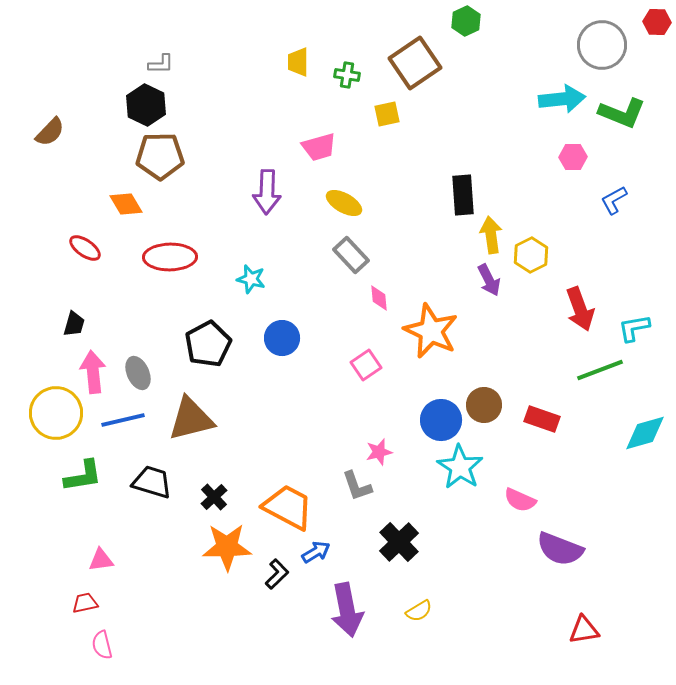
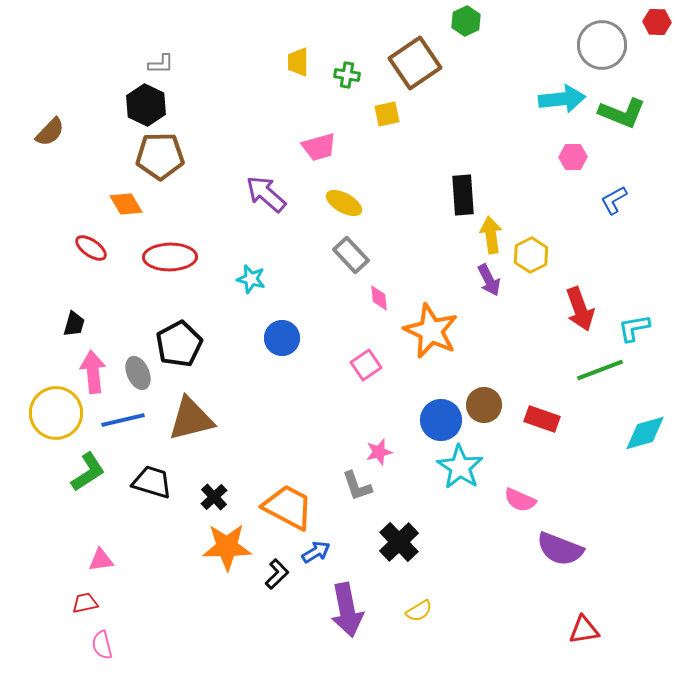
purple arrow at (267, 192): moved 1 px left, 2 px down; rotated 129 degrees clockwise
red ellipse at (85, 248): moved 6 px right
black pentagon at (208, 344): moved 29 px left
green L-shape at (83, 476): moved 5 px right, 4 px up; rotated 24 degrees counterclockwise
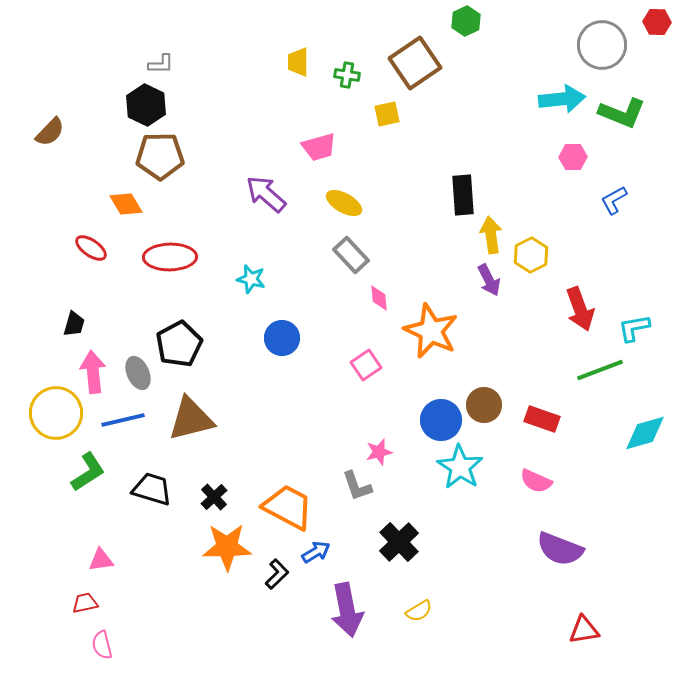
black trapezoid at (152, 482): moved 7 px down
pink semicircle at (520, 500): moved 16 px right, 19 px up
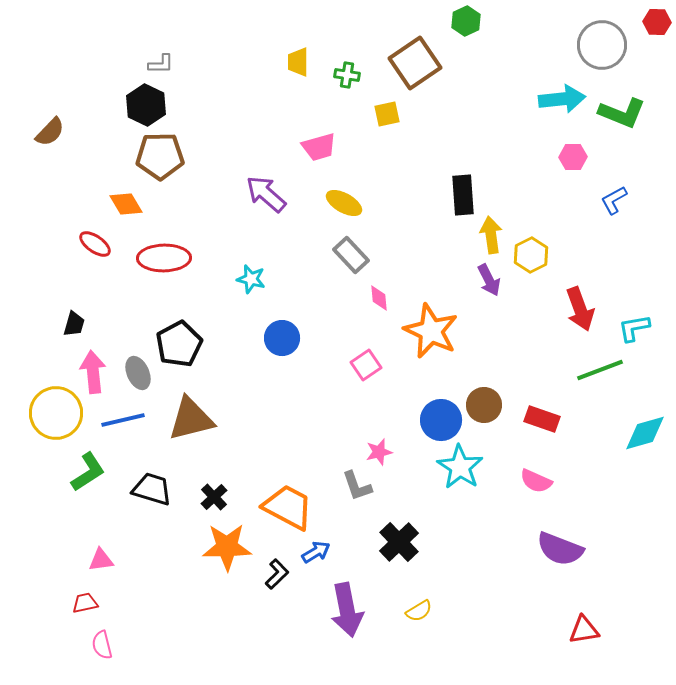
red ellipse at (91, 248): moved 4 px right, 4 px up
red ellipse at (170, 257): moved 6 px left, 1 px down
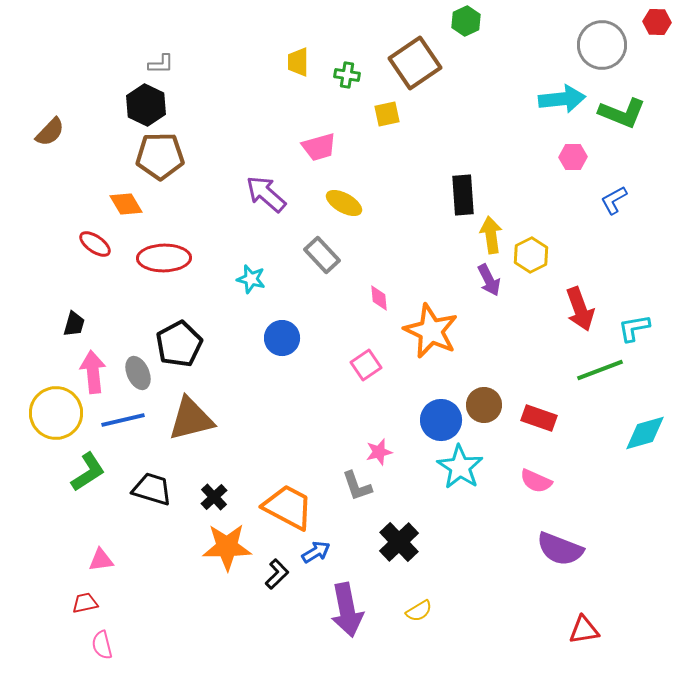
gray rectangle at (351, 255): moved 29 px left
red rectangle at (542, 419): moved 3 px left, 1 px up
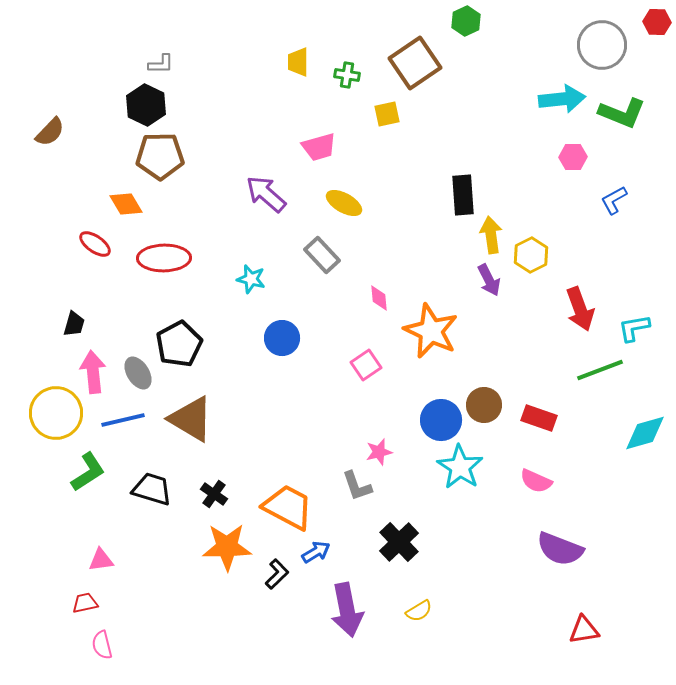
gray ellipse at (138, 373): rotated 8 degrees counterclockwise
brown triangle at (191, 419): rotated 45 degrees clockwise
black cross at (214, 497): moved 3 px up; rotated 12 degrees counterclockwise
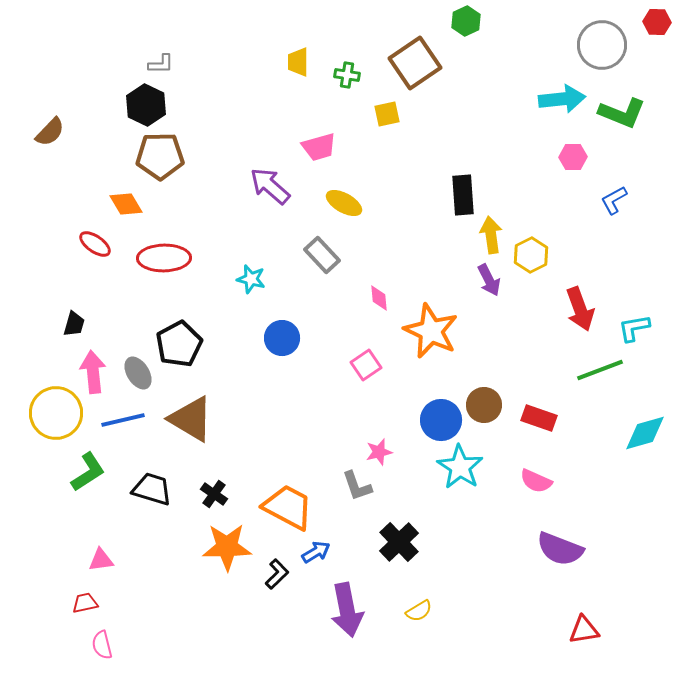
purple arrow at (266, 194): moved 4 px right, 8 px up
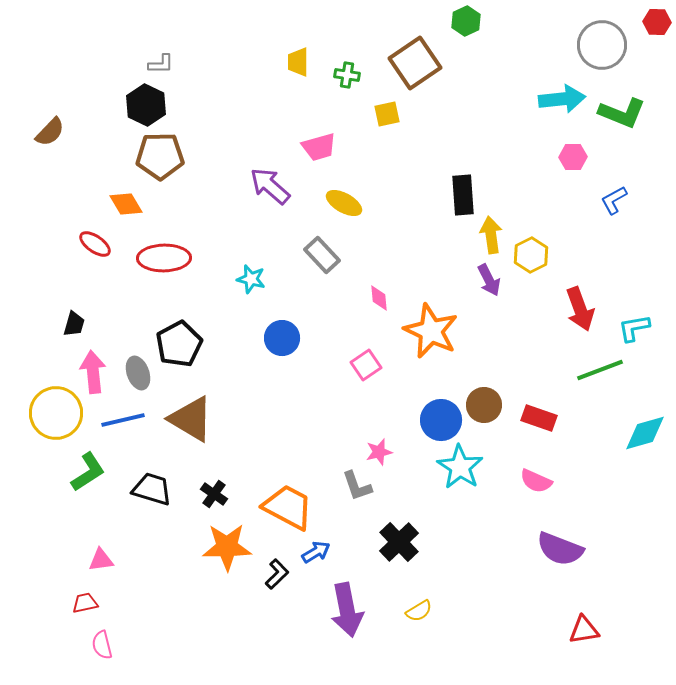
gray ellipse at (138, 373): rotated 12 degrees clockwise
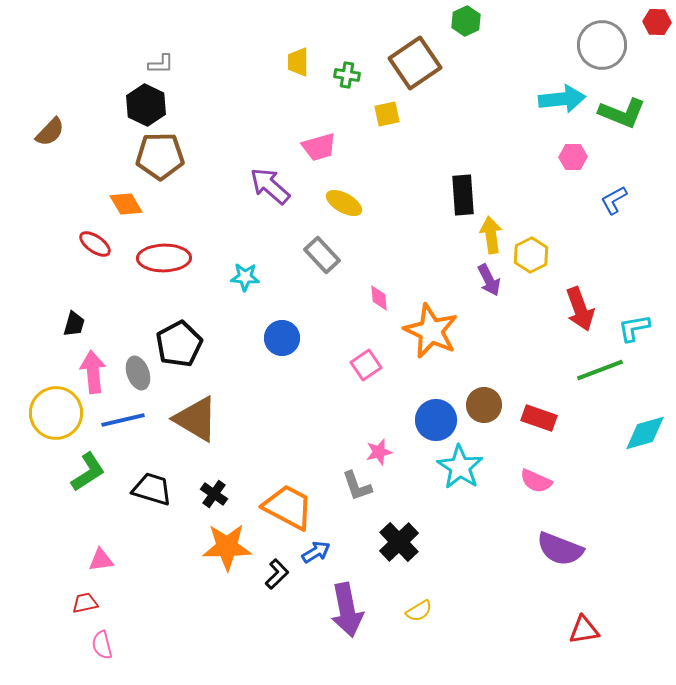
cyan star at (251, 279): moved 6 px left, 2 px up; rotated 12 degrees counterclockwise
brown triangle at (191, 419): moved 5 px right
blue circle at (441, 420): moved 5 px left
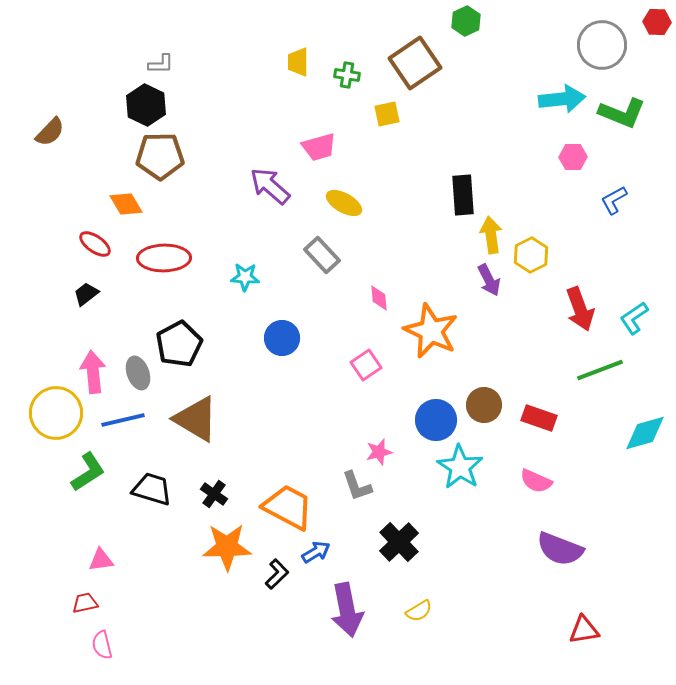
black trapezoid at (74, 324): moved 12 px right, 30 px up; rotated 144 degrees counterclockwise
cyan L-shape at (634, 328): moved 10 px up; rotated 24 degrees counterclockwise
